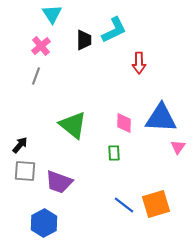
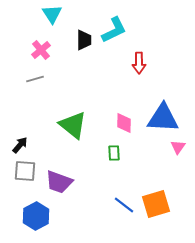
pink cross: moved 4 px down
gray line: moved 1 px left, 3 px down; rotated 54 degrees clockwise
blue triangle: moved 2 px right
blue hexagon: moved 8 px left, 7 px up
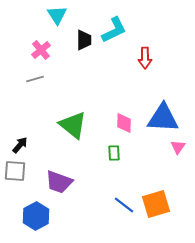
cyan triangle: moved 5 px right, 1 px down
red arrow: moved 6 px right, 5 px up
gray square: moved 10 px left
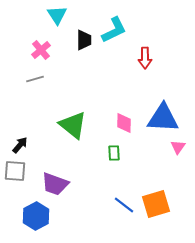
purple trapezoid: moved 4 px left, 2 px down
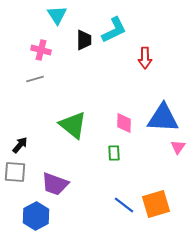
pink cross: rotated 36 degrees counterclockwise
gray square: moved 1 px down
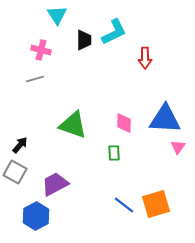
cyan L-shape: moved 2 px down
blue triangle: moved 2 px right, 1 px down
green triangle: rotated 20 degrees counterclockwise
gray square: rotated 25 degrees clockwise
purple trapezoid: rotated 132 degrees clockwise
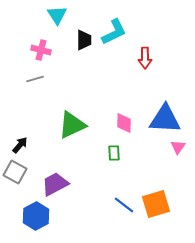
green triangle: moved 1 px left; rotated 44 degrees counterclockwise
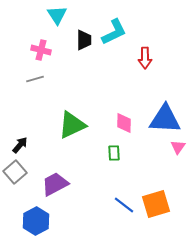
gray square: rotated 20 degrees clockwise
blue hexagon: moved 5 px down
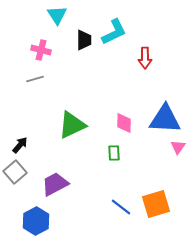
blue line: moved 3 px left, 2 px down
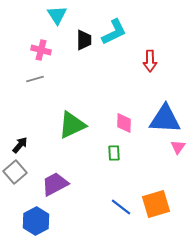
red arrow: moved 5 px right, 3 px down
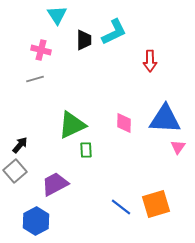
green rectangle: moved 28 px left, 3 px up
gray square: moved 1 px up
